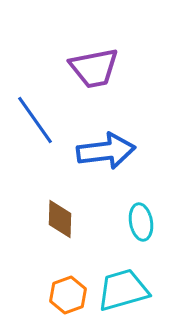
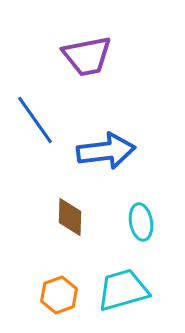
purple trapezoid: moved 7 px left, 12 px up
brown diamond: moved 10 px right, 2 px up
orange hexagon: moved 9 px left
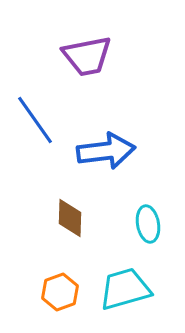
brown diamond: moved 1 px down
cyan ellipse: moved 7 px right, 2 px down
cyan trapezoid: moved 2 px right, 1 px up
orange hexagon: moved 1 px right, 3 px up
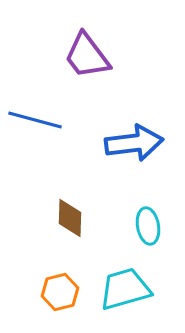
purple trapezoid: rotated 64 degrees clockwise
blue line: rotated 40 degrees counterclockwise
blue arrow: moved 28 px right, 8 px up
cyan ellipse: moved 2 px down
orange hexagon: rotated 6 degrees clockwise
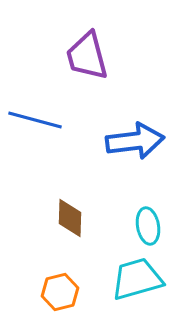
purple trapezoid: rotated 22 degrees clockwise
blue arrow: moved 1 px right, 2 px up
cyan trapezoid: moved 12 px right, 10 px up
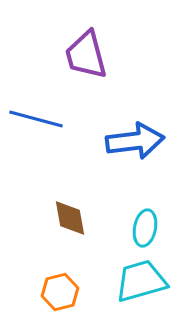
purple trapezoid: moved 1 px left, 1 px up
blue line: moved 1 px right, 1 px up
brown diamond: rotated 12 degrees counterclockwise
cyan ellipse: moved 3 px left, 2 px down; rotated 21 degrees clockwise
cyan trapezoid: moved 4 px right, 2 px down
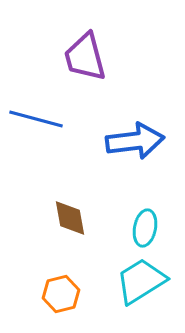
purple trapezoid: moved 1 px left, 2 px down
cyan trapezoid: rotated 16 degrees counterclockwise
orange hexagon: moved 1 px right, 2 px down
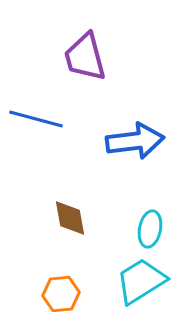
cyan ellipse: moved 5 px right, 1 px down
orange hexagon: rotated 9 degrees clockwise
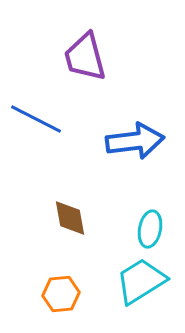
blue line: rotated 12 degrees clockwise
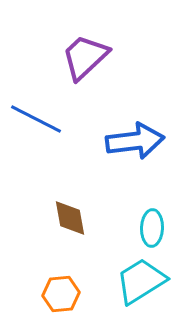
purple trapezoid: rotated 62 degrees clockwise
cyan ellipse: moved 2 px right, 1 px up; rotated 9 degrees counterclockwise
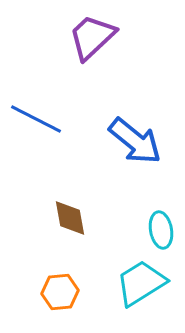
purple trapezoid: moved 7 px right, 20 px up
blue arrow: rotated 46 degrees clockwise
cyan ellipse: moved 9 px right, 2 px down; rotated 12 degrees counterclockwise
cyan trapezoid: moved 2 px down
orange hexagon: moved 1 px left, 2 px up
